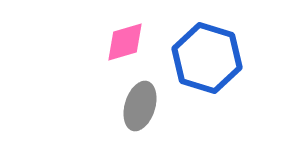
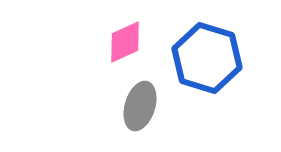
pink diamond: rotated 9 degrees counterclockwise
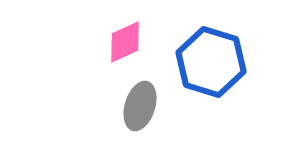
blue hexagon: moved 4 px right, 4 px down
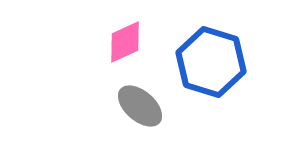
gray ellipse: rotated 66 degrees counterclockwise
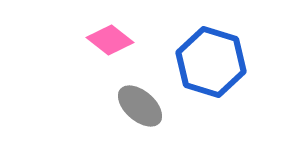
pink diamond: moved 15 px left, 2 px up; rotated 63 degrees clockwise
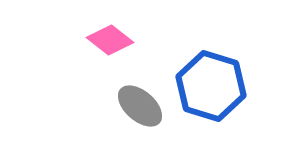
blue hexagon: moved 24 px down
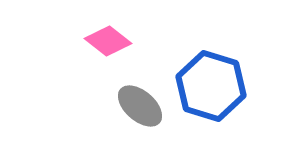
pink diamond: moved 2 px left, 1 px down
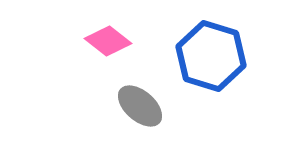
blue hexagon: moved 30 px up
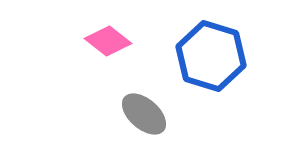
gray ellipse: moved 4 px right, 8 px down
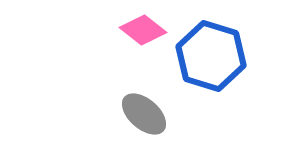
pink diamond: moved 35 px right, 11 px up
